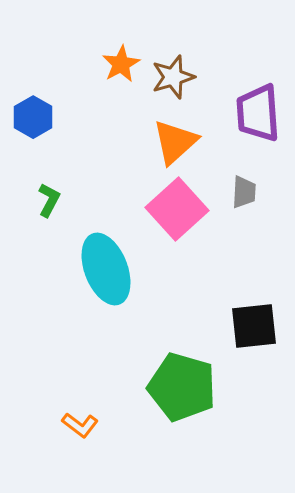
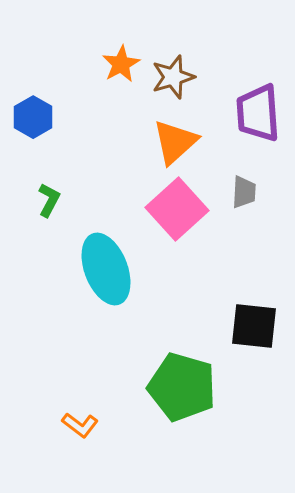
black square: rotated 12 degrees clockwise
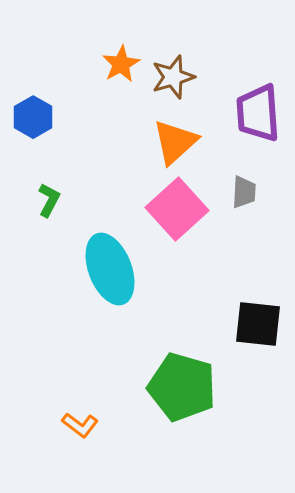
cyan ellipse: moved 4 px right
black square: moved 4 px right, 2 px up
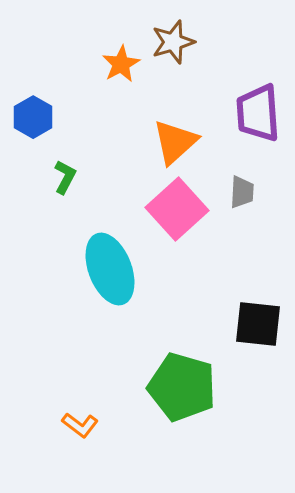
brown star: moved 35 px up
gray trapezoid: moved 2 px left
green L-shape: moved 16 px right, 23 px up
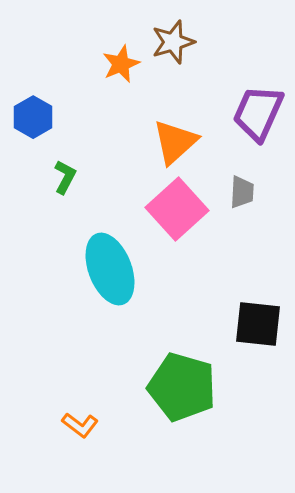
orange star: rotated 6 degrees clockwise
purple trapezoid: rotated 28 degrees clockwise
